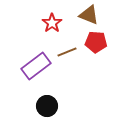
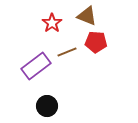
brown triangle: moved 2 px left, 1 px down
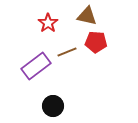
brown triangle: rotated 10 degrees counterclockwise
red star: moved 4 px left
black circle: moved 6 px right
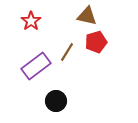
red star: moved 17 px left, 2 px up
red pentagon: rotated 20 degrees counterclockwise
brown line: rotated 36 degrees counterclockwise
black circle: moved 3 px right, 5 px up
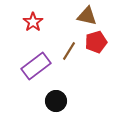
red star: moved 2 px right, 1 px down
brown line: moved 2 px right, 1 px up
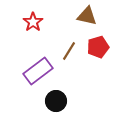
red pentagon: moved 2 px right, 5 px down
purple rectangle: moved 2 px right, 5 px down
